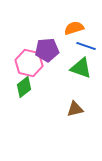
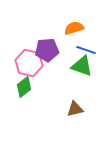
blue line: moved 4 px down
green triangle: moved 1 px right, 2 px up
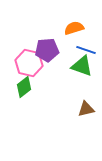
brown triangle: moved 11 px right
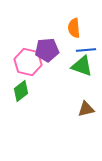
orange semicircle: rotated 78 degrees counterclockwise
blue line: rotated 24 degrees counterclockwise
pink hexagon: moved 1 px left, 1 px up
green diamond: moved 3 px left, 4 px down
